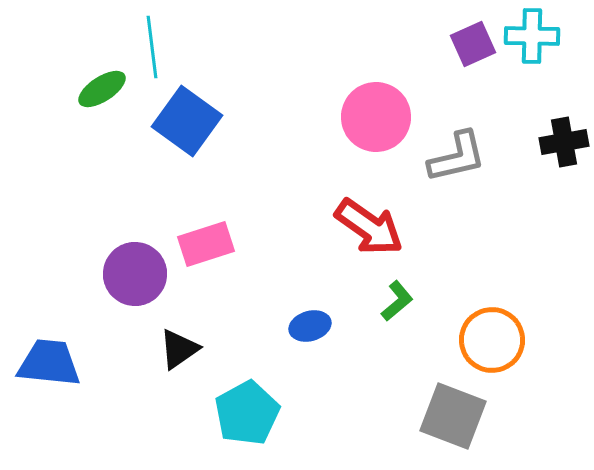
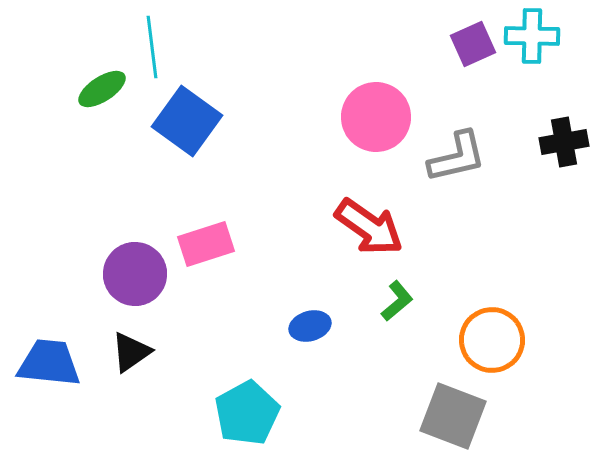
black triangle: moved 48 px left, 3 px down
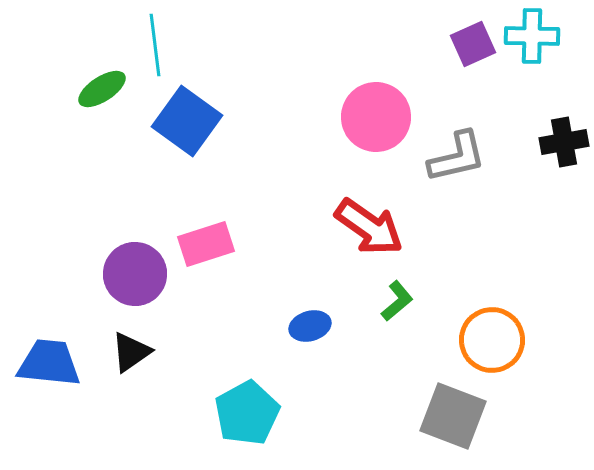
cyan line: moved 3 px right, 2 px up
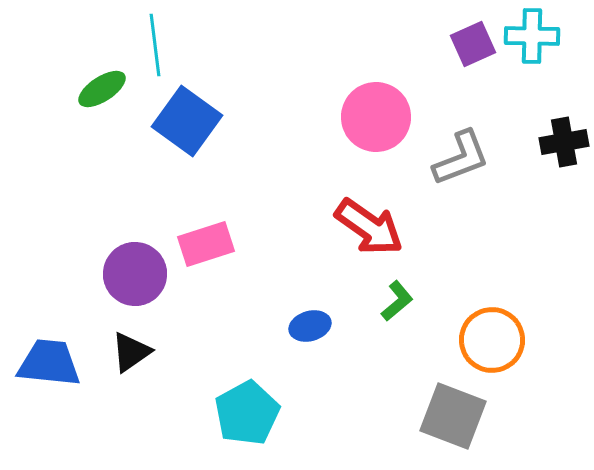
gray L-shape: moved 4 px right, 1 px down; rotated 8 degrees counterclockwise
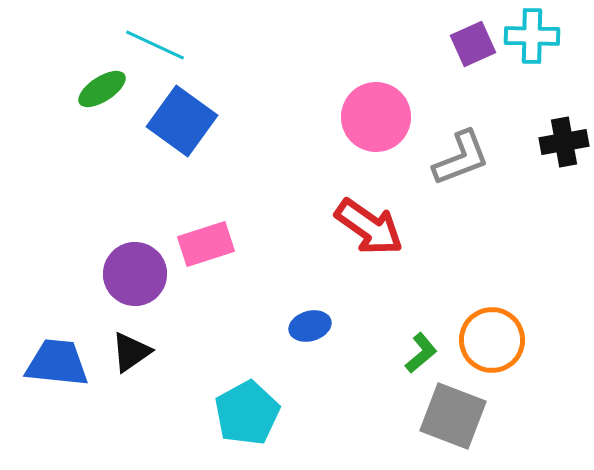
cyan line: rotated 58 degrees counterclockwise
blue square: moved 5 px left
green L-shape: moved 24 px right, 52 px down
blue trapezoid: moved 8 px right
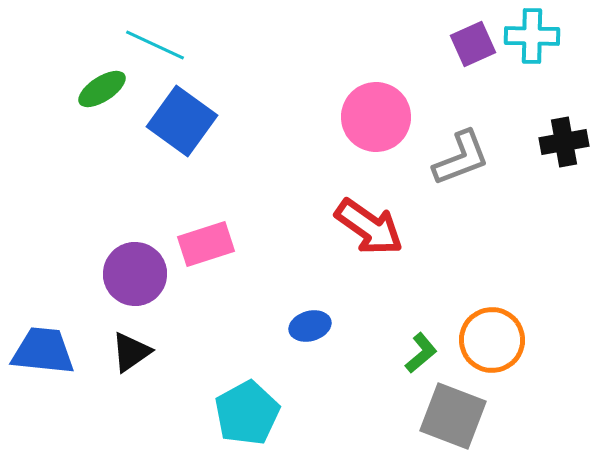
blue trapezoid: moved 14 px left, 12 px up
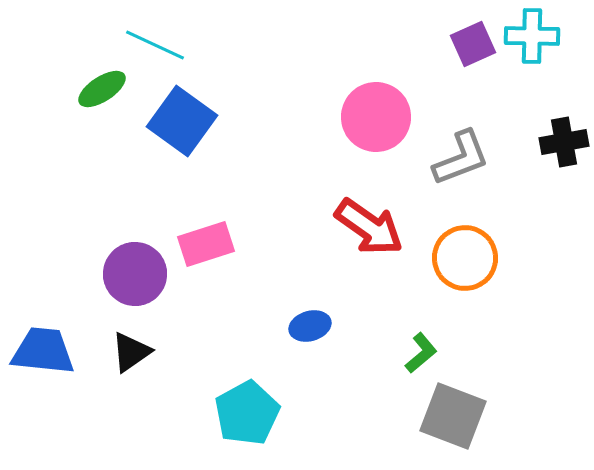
orange circle: moved 27 px left, 82 px up
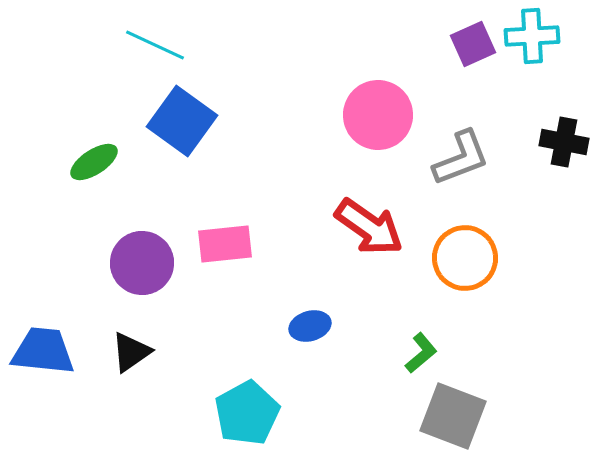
cyan cross: rotated 4 degrees counterclockwise
green ellipse: moved 8 px left, 73 px down
pink circle: moved 2 px right, 2 px up
black cross: rotated 21 degrees clockwise
pink rectangle: moved 19 px right; rotated 12 degrees clockwise
purple circle: moved 7 px right, 11 px up
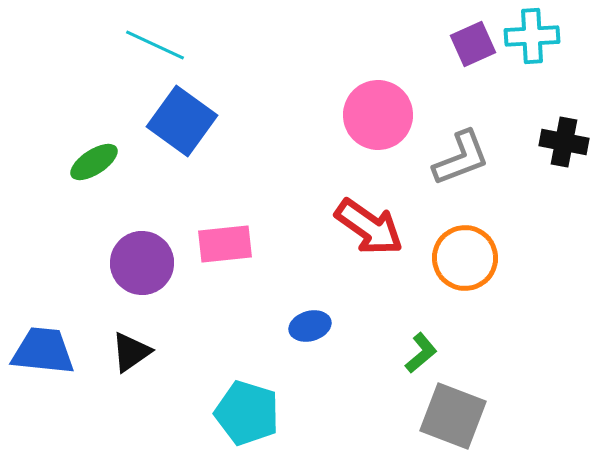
cyan pentagon: rotated 26 degrees counterclockwise
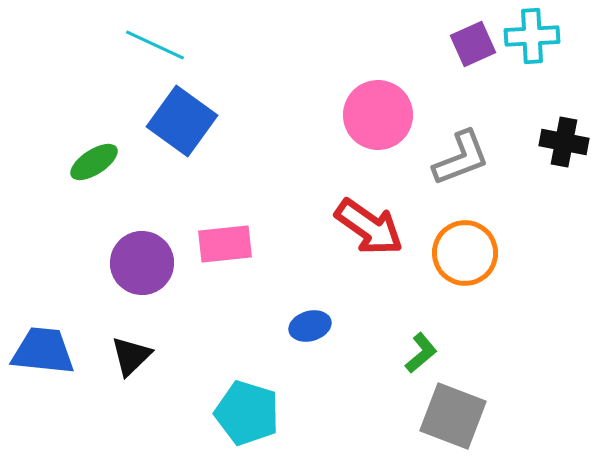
orange circle: moved 5 px up
black triangle: moved 4 px down; rotated 9 degrees counterclockwise
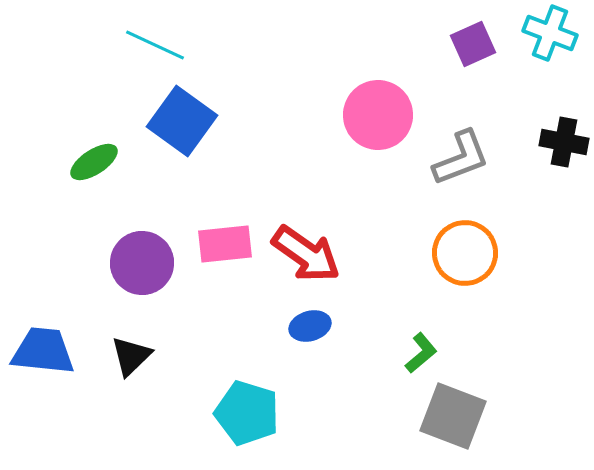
cyan cross: moved 18 px right, 3 px up; rotated 24 degrees clockwise
red arrow: moved 63 px left, 27 px down
